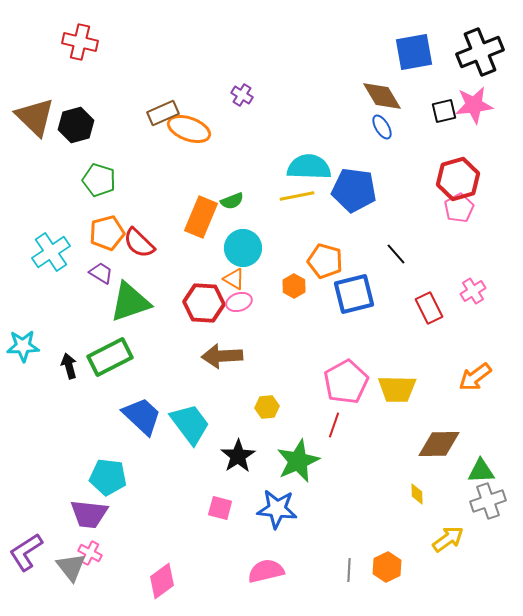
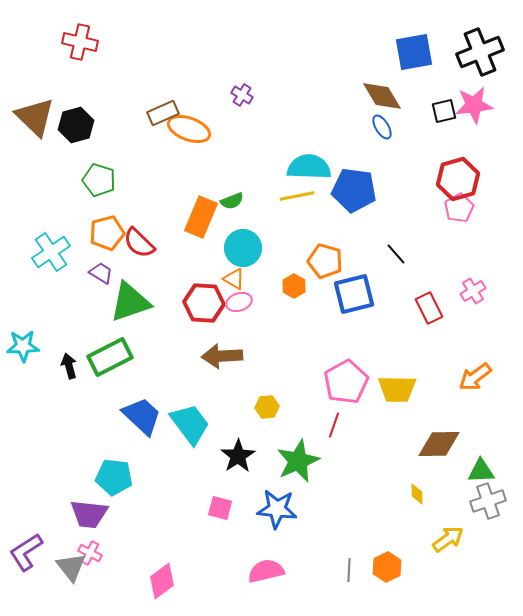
cyan pentagon at (108, 477): moved 6 px right
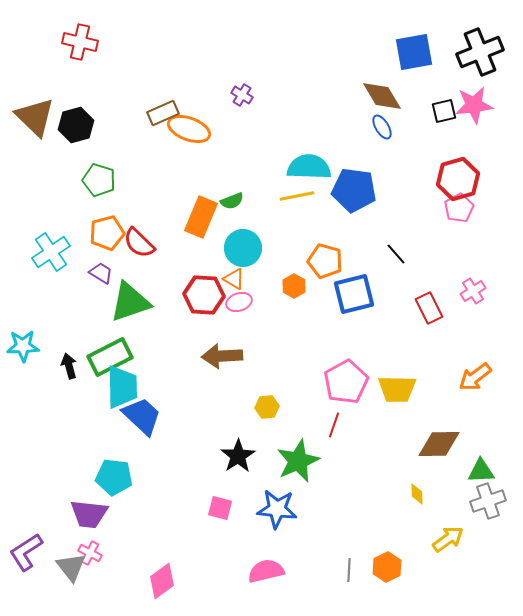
red hexagon at (204, 303): moved 8 px up
cyan trapezoid at (190, 424): moved 68 px left, 37 px up; rotated 36 degrees clockwise
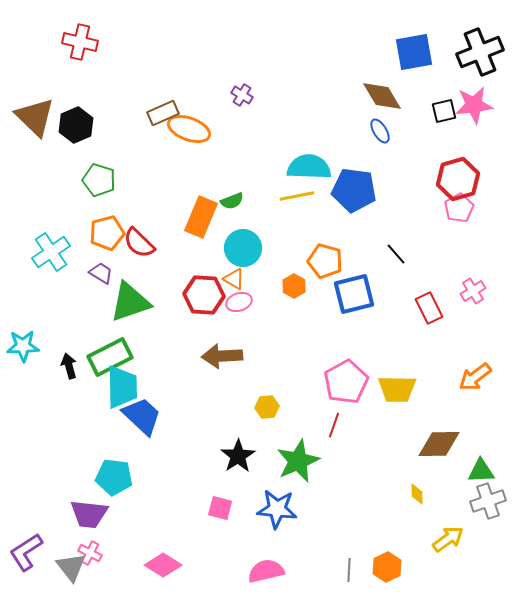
black hexagon at (76, 125): rotated 8 degrees counterclockwise
blue ellipse at (382, 127): moved 2 px left, 4 px down
pink diamond at (162, 581): moved 1 px right, 16 px up; rotated 69 degrees clockwise
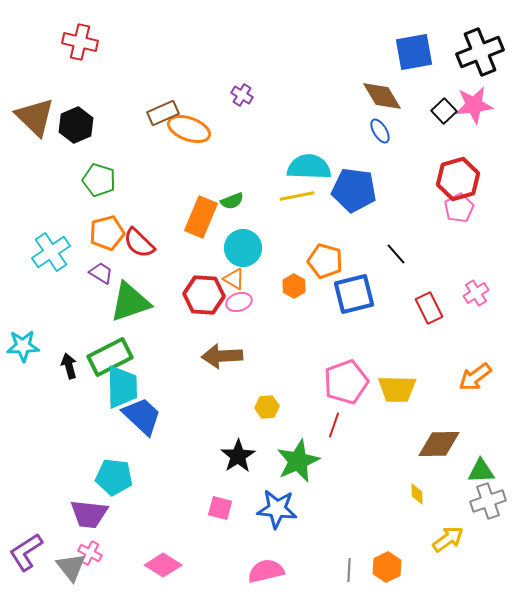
black square at (444, 111): rotated 30 degrees counterclockwise
pink cross at (473, 291): moved 3 px right, 2 px down
pink pentagon at (346, 382): rotated 9 degrees clockwise
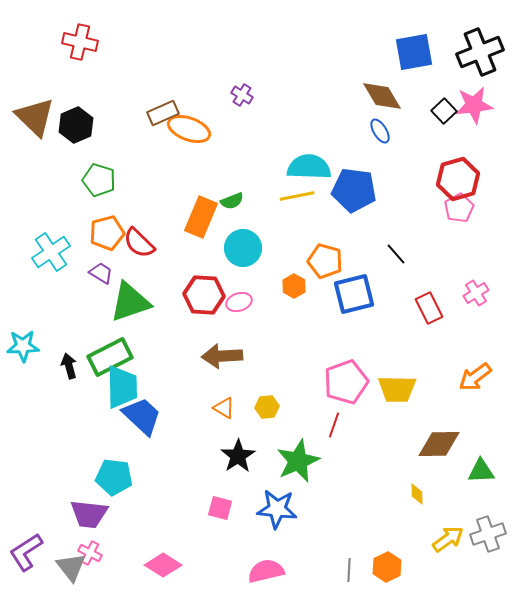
orange triangle at (234, 279): moved 10 px left, 129 px down
gray cross at (488, 501): moved 33 px down
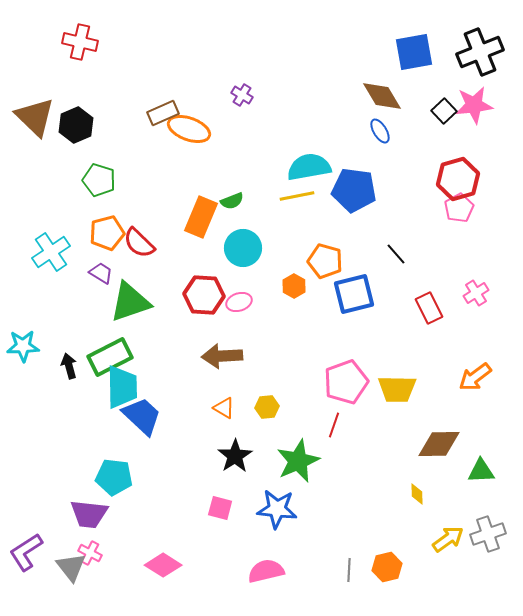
cyan semicircle at (309, 167): rotated 12 degrees counterclockwise
black star at (238, 456): moved 3 px left
orange hexagon at (387, 567): rotated 12 degrees clockwise
